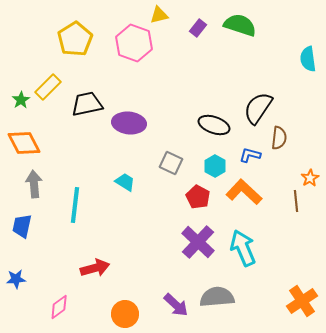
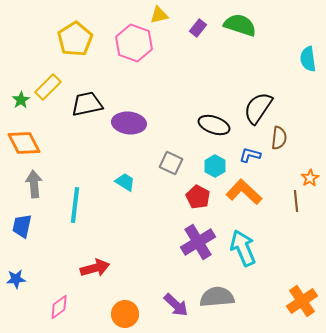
purple cross: rotated 16 degrees clockwise
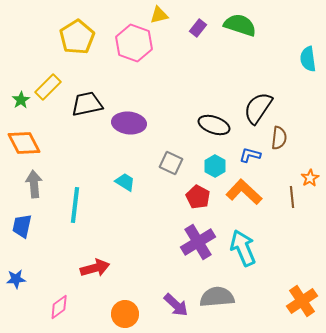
yellow pentagon: moved 2 px right, 2 px up
brown line: moved 4 px left, 4 px up
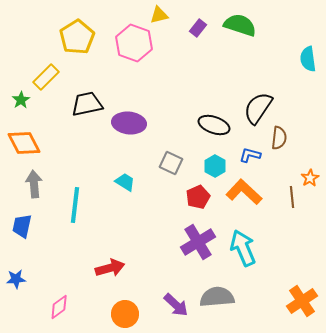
yellow rectangle: moved 2 px left, 10 px up
red pentagon: rotated 20 degrees clockwise
red arrow: moved 15 px right
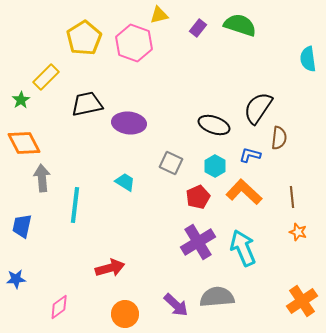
yellow pentagon: moved 7 px right, 1 px down
orange star: moved 12 px left, 54 px down; rotated 24 degrees counterclockwise
gray arrow: moved 8 px right, 6 px up
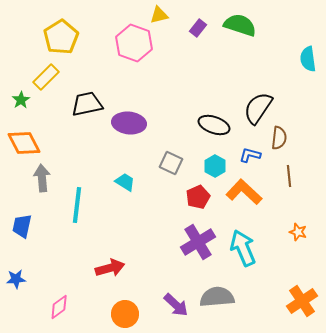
yellow pentagon: moved 23 px left, 1 px up
brown line: moved 3 px left, 21 px up
cyan line: moved 2 px right
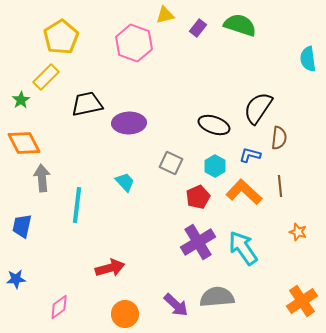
yellow triangle: moved 6 px right
purple ellipse: rotated 8 degrees counterclockwise
brown line: moved 9 px left, 10 px down
cyan trapezoid: rotated 15 degrees clockwise
cyan arrow: rotated 12 degrees counterclockwise
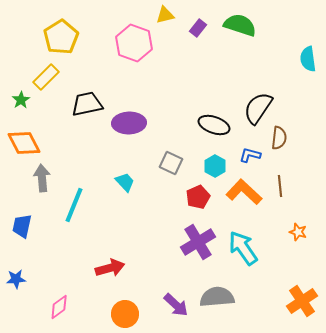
cyan line: moved 3 px left; rotated 15 degrees clockwise
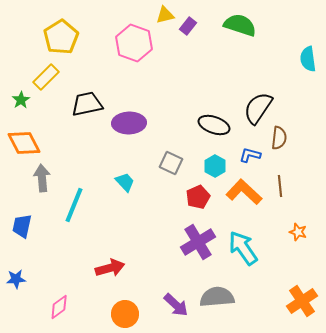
purple rectangle: moved 10 px left, 2 px up
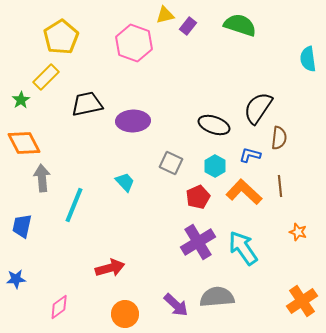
purple ellipse: moved 4 px right, 2 px up
